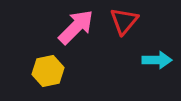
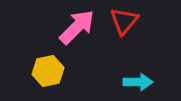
pink arrow: moved 1 px right
cyan arrow: moved 19 px left, 22 px down
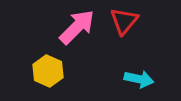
yellow hexagon: rotated 24 degrees counterclockwise
cyan arrow: moved 1 px right, 3 px up; rotated 12 degrees clockwise
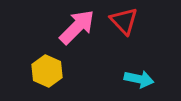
red triangle: rotated 24 degrees counterclockwise
yellow hexagon: moved 1 px left
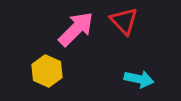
pink arrow: moved 1 px left, 2 px down
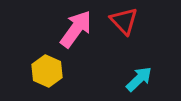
pink arrow: rotated 9 degrees counterclockwise
cyan arrow: rotated 56 degrees counterclockwise
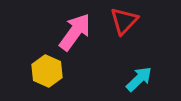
red triangle: rotated 28 degrees clockwise
pink arrow: moved 1 px left, 3 px down
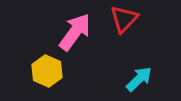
red triangle: moved 2 px up
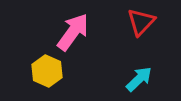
red triangle: moved 17 px right, 3 px down
pink arrow: moved 2 px left
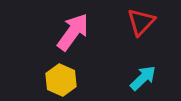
yellow hexagon: moved 14 px right, 9 px down
cyan arrow: moved 4 px right, 1 px up
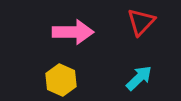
pink arrow: rotated 54 degrees clockwise
cyan arrow: moved 4 px left
